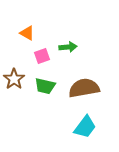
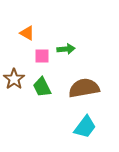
green arrow: moved 2 px left, 2 px down
pink square: rotated 21 degrees clockwise
green trapezoid: moved 3 px left, 1 px down; rotated 50 degrees clockwise
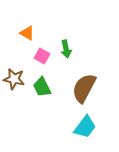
green arrow: rotated 84 degrees clockwise
pink square: rotated 28 degrees clockwise
brown star: rotated 25 degrees counterclockwise
brown semicircle: rotated 52 degrees counterclockwise
